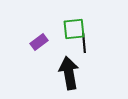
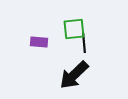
purple rectangle: rotated 42 degrees clockwise
black arrow: moved 5 px right, 2 px down; rotated 124 degrees counterclockwise
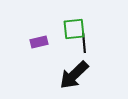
purple rectangle: rotated 18 degrees counterclockwise
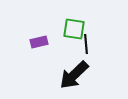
green square: rotated 15 degrees clockwise
black line: moved 2 px right, 1 px down
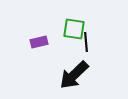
black line: moved 2 px up
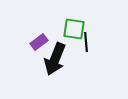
purple rectangle: rotated 24 degrees counterclockwise
black arrow: moved 19 px left, 16 px up; rotated 24 degrees counterclockwise
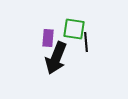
purple rectangle: moved 9 px right, 4 px up; rotated 48 degrees counterclockwise
black arrow: moved 1 px right, 1 px up
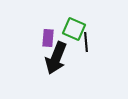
green square: rotated 15 degrees clockwise
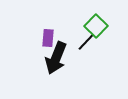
green square: moved 22 px right, 3 px up; rotated 20 degrees clockwise
black line: rotated 48 degrees clockwise
